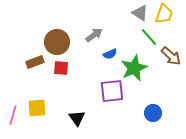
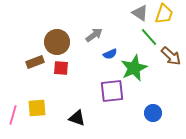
black triangle: rotated 36 degrees counterclockwise
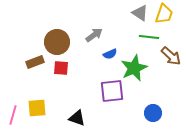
green line: rotated 42 degrees counterclockwise
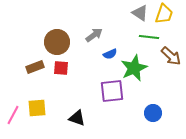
brown rectangle: moved 5 px down
pink line: rotated 12 degrees clockwise
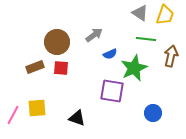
yellow trapezoid: moved 1 px right, 1 px down
green line: moved 3 px left, 2 px down
brown arrow: rotated 120 degrees counterclockwise
purple square: rotated 15 degrees clockwise
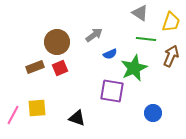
yellow trapezoid: moved 6 px right, 7 px down
brown arrow: rotated 10 degrees clockwise
red square: moved 1 px left; rotated 28 degrees counterclockwise
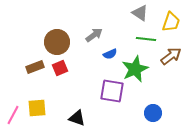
brown arrow: rotated 30 degrees clockwise
green star: moved 1 px right, 1 px down
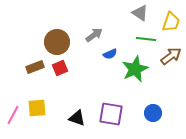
purple square: moved 1 px left, 23 px down
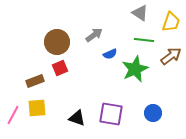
green line: moved 2 px left, 1 px down
brown rectangle: moved 14 px down
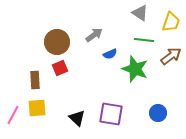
green star: rotated 28 degrees counterclockwise
brown rectangle: moved 1 px up; rotated 72 degrees counterclockwise
blue circle: moved 5 px right
black triangle: rotated 24 degrees clockwise
